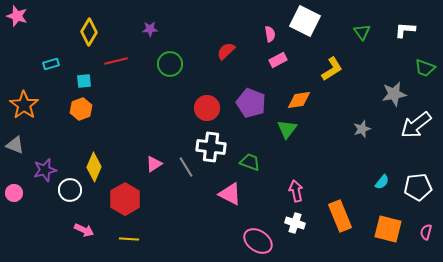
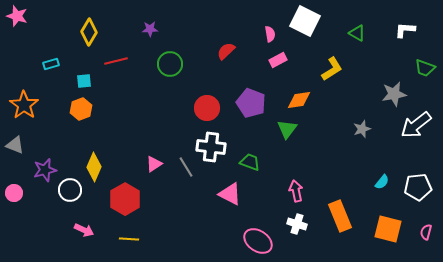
green triangle at (362, 32): moved 5 px left, 1 px down; rotated 24 degrees counterclockwise
white cross at (295, 223): moved 2 px right, 1 px down
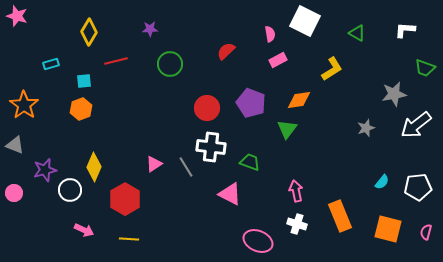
gray star at (362, 129): moved 4 px right, 1 px up
pink ellipse at (258, 241): rotated 12 degrees counterclockwise
